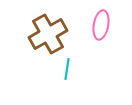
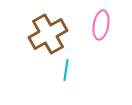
cyan line: moved 1 px left, 1 px down
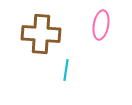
brown cross: moved 7 px left; rotated 33 degrees clockwise
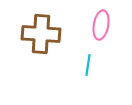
cyan line: moved 22 px right, 5 px up
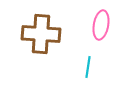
cyan line: moved 2 px down
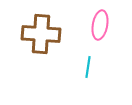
pink ellipse: moved 1 px left
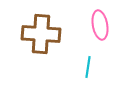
pink ellipse: rotated 20 degrees counterclockwise
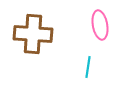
brown cross: moved 8 px left
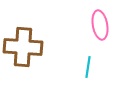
brown cross: moved 10 px left, 13 px down
